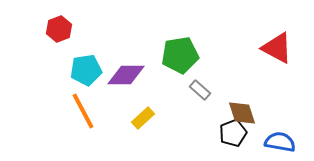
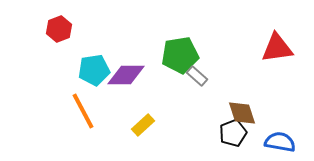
red triangle: rotated 36 degrees counterclockwise
cyan pentagon: moved 8 px right
gray rectangle: moved 3 px left, 14 px up
yellow rectangle: moved 7 px down
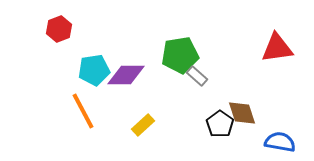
black pentagon: moved 13 px left, 9 px up; rotated 16 degrees counterclockwise
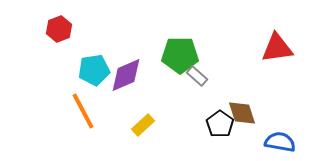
green pentagon: rotated 9 degrees clockwise
purple diamond: rotated 24 degrees counterclockwise
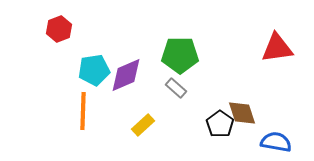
gray rectangle: moved 21 px left, 12 px down
orange line: rotated 30 degrees clockwise
blue semicircle: moved 4 px left
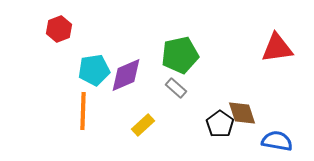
green pentagon: rotated 12 degrees counterclockwise
blue semicircle: moved 1 px right, 1 px up
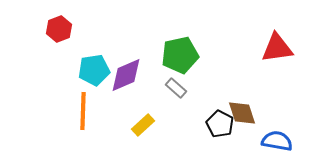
black pentagon: rotated 8 degrees counterclockwise
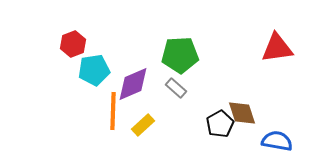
red hexagon: moved 14 px right, 15 px down
green pentagon: rotated 9 degrees clockwise
purple diamond: moved 7 px right, 9 px down
orange line: moved 30 px right
black pentagon: rotated 16 degrees clockwise
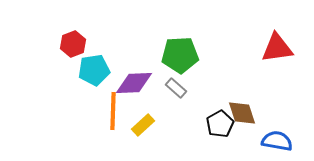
purple diamond: moved 1 px right, 1 px up; rotated 21 degrees clockwise
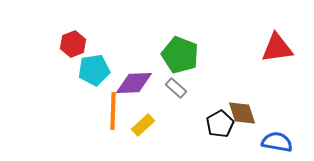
green pentagon: rotated 24 degrees clockwise
blue semicircle: moved 1 px down
